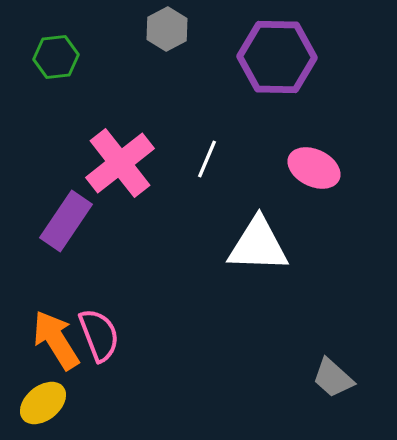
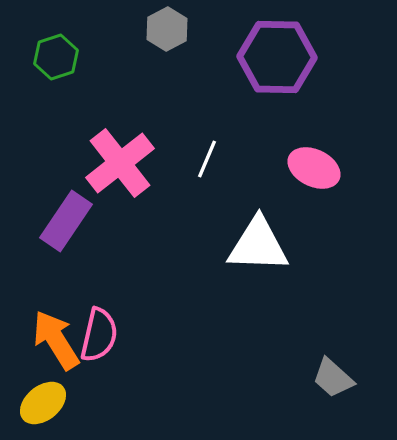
green hexagon: rotated 12 degrees counterclockwise
pink semicircle: rotated 34 degrees clockwise
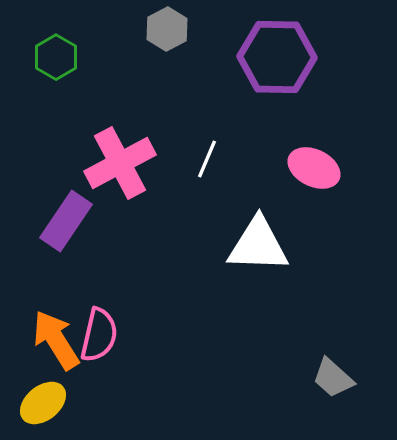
green hexagon: rotated 12 degrees counterclockwise
pink cross: rotated 10 degrees clockwise
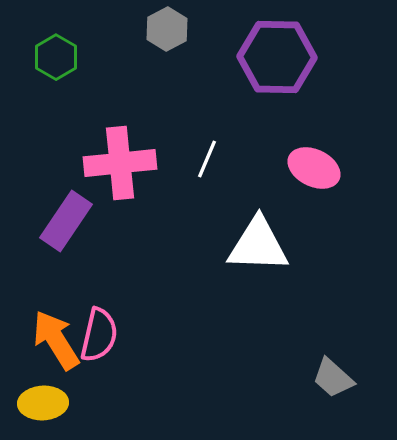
pink cross: rotated 22 degrees clockwise
yellow ellipse: rotated 36 degrees clockwise
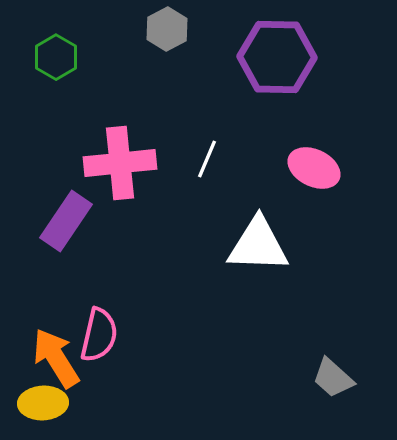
orange arrow: moved 18 px down
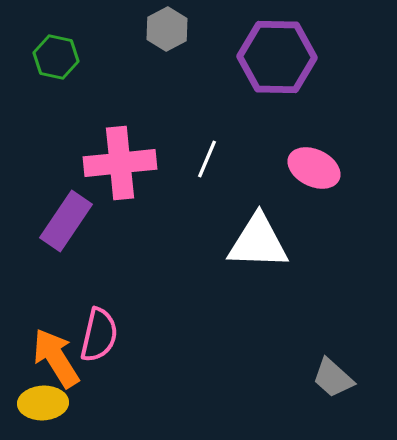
green hexagon: rotated 18 degrees counterclockwise
white triangle: moved 3 px up
